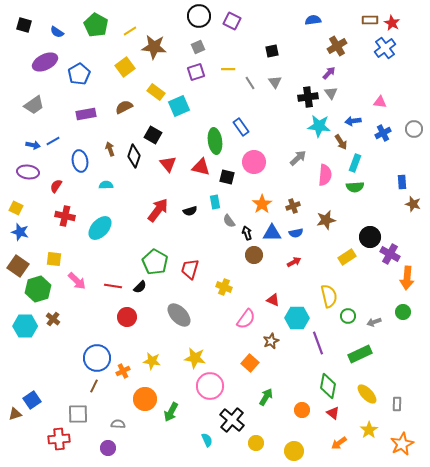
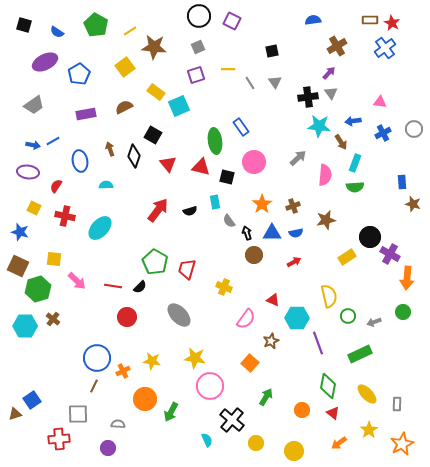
purple square at (196, 72): moved 3 px down
yellow square at (16, 208): moved 18 px right
brown square at (18, 266): rotated 10 degrees counterclockwise
red trapezoid at (190, 269): moved 3 px left
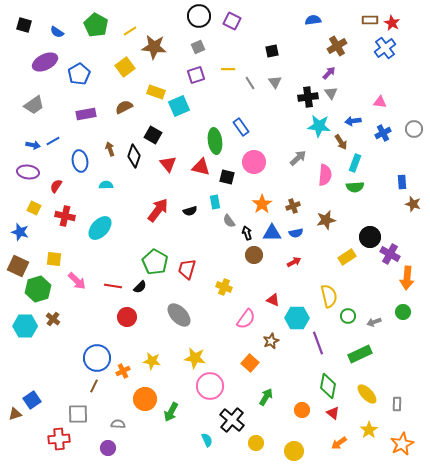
yellow rectangle at (156, 92): rotated 18 degrees counterclockwise
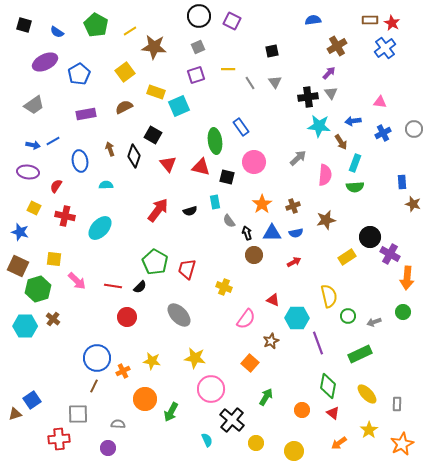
yellow square at (125, 67): moved 5 px down
pink circle at (210, 386): moved 1 px right, 3 px down
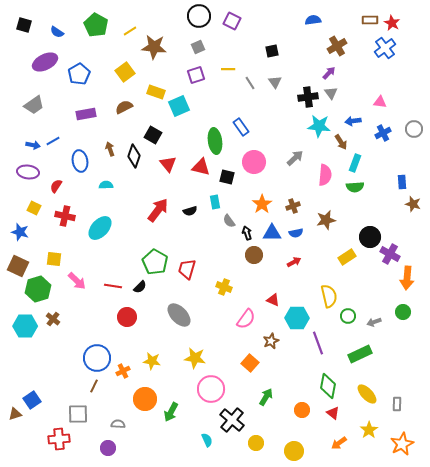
gray arrow at (298, 158): moved 3 px left
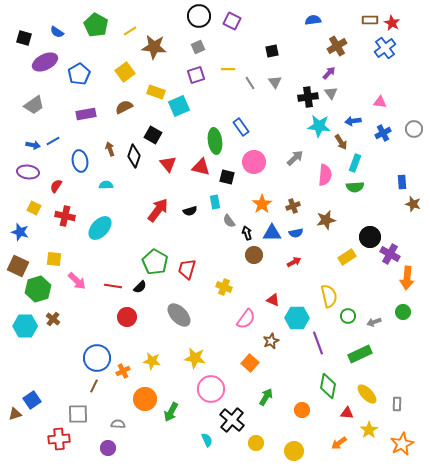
black square at (24, 25): moved 13 px down
red triangle at (333, 413): moved 14 px right; rotated 32 degrees counterclockwise
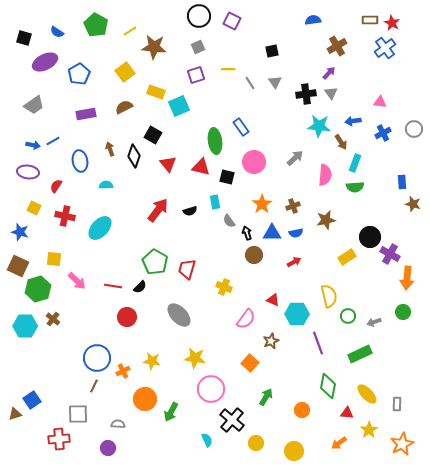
black cross at (308, 97): moved 2 px left, 3 px up
cyan hexagon at (297, 318): moved 4 px up
